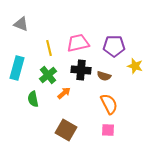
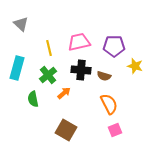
gray triangle: rotated 21 degrees clockwise
pink trapezoid: moved 1 px right, 1 px up
pink square: moved 7 px right; rotated 24 degrees counterclockwise
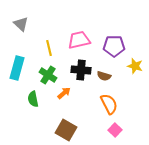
pink trapezoid: moved 2 px up
green cross: rotated 18 degrees counterclockwise
pink square: rotated 24 degrees counterclockwise
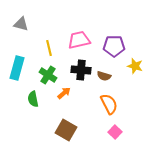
gray triangle: rotated 28 degrees counterclockwise
pink square: moved 2 px down
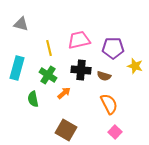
purple pentagon: moved 1 px left, 2 px down
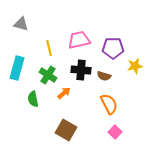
yellow star: rotated 28 degrees counterclockwise
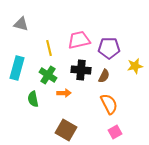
purple pentagon: moved 4 px left
brown semicircle: rotated 80 degrees counterclockwise
orange arrow: rotated 40 degrees clockwise
pink square: rotated 16 degrees clockwise
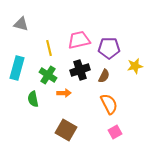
black cross: moved 1 px left; rotated 24 degrees counterclockwise
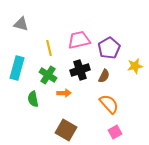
purple pentagon: rotated 30 degrees counterclockwise
orange semicircle: rotated 15 degrees counterclockwise
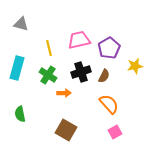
black cross: moved 1 px right, 2 px down
green semicircle: moved 13 px left, 15 px down
